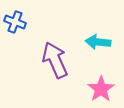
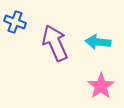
purple arrow: moved 17 px up
pink star: moved 3 px up
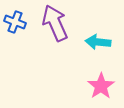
purple arrow: moved 20 px up
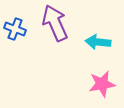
blue cross: moved 7 px down
pink star: moved 1 px right, 2 px up; rotated 24 degrees clockwise
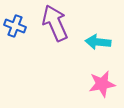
blue cross: moved 3 px up
